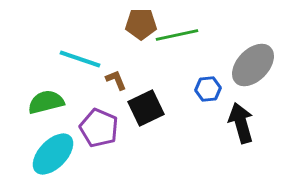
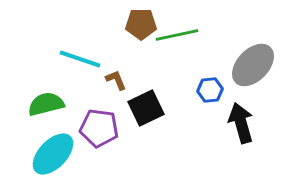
blue hexagon: moved 2 px right, 1 px down
green semicircle: moved 2 px down
purple pentagon: rotated 15 degrees counterclockwise
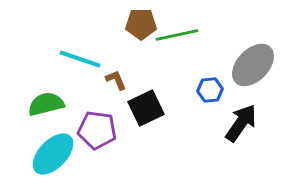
black arrow: rotated 51 degrees clockwise
purple pentagon: moved 2 px left, 2 px down
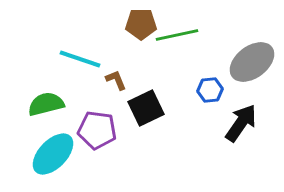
gray ellipse: moved 1 px left, 3 px up; rotated 9 degrees clockwise
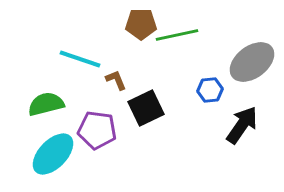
black arrow: moved 1 px right, 2 px down
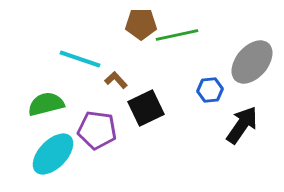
gray ellipse: rotated 12 degrees counterclockwise
brown L-shape: rotated 20 degrees counterclockwise
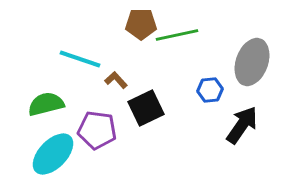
gray ellipse: rotated 21 degrees counterclockwise
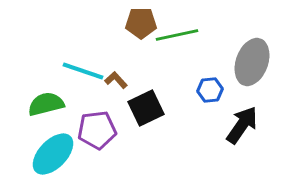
brown pentagon: moved 1 px up
cyan line: moved 3 px right, 12 px down
purple pentagon: rotated 15 degrees counterclockwise
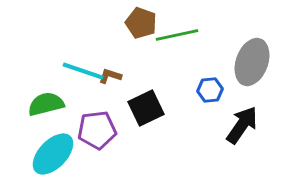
brown pentagon: rotated 20 degrees clockwise
brown L-shape: moved 6 px left, 4 px up; rotated 30 degrees counterclockwise
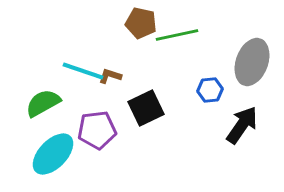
brown pentagon: rotated 8 degrees counterclockwise
green semicircle: moved 3 px left, 1 px up; rotated 15 degrees counterclockwise
